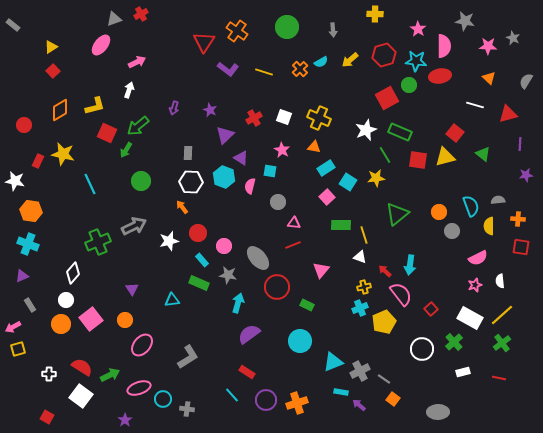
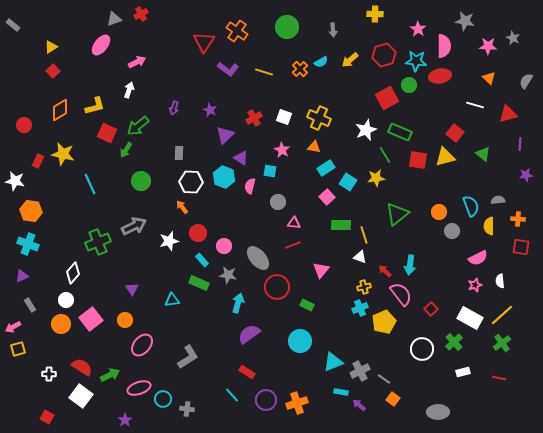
gray rectangle at (188, 153): moved 9 px left
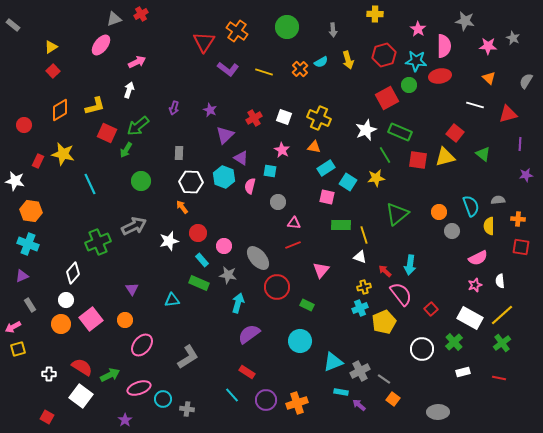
yellow arrow at (350, 60): moved 2 px left; rotated 66 degrees counterclockwise
pink square at (327, 197): rotated 35 degrees counterclockwise
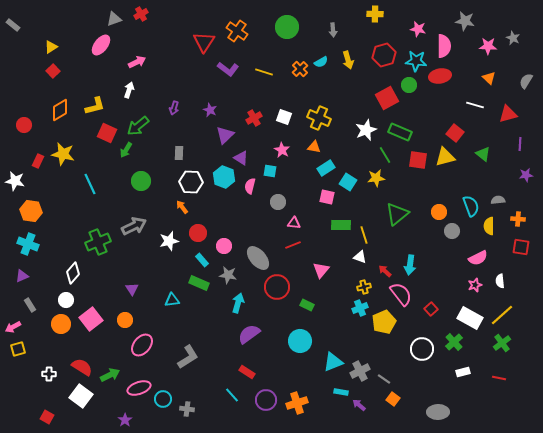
pink star at (418, 29): rotated 21 degrees counterclockwise
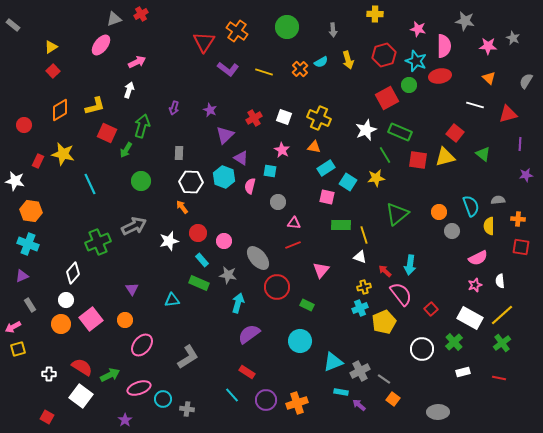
cyan star at (416, 61): rotated 15 degrees clockwise
green arrow at (138, 126): moved 4 px right; rotated 145 degrees clockwise
pink circle at (224, 246): moved 5 px up
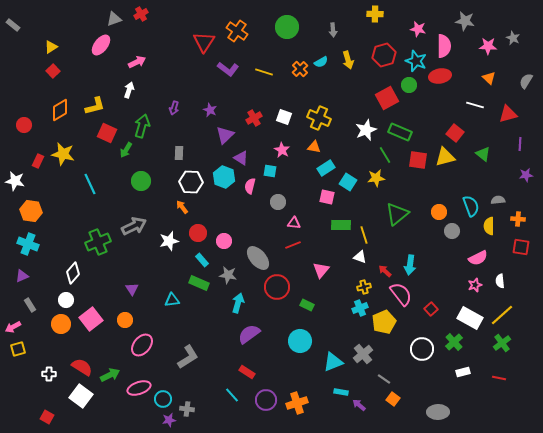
gray cross at (360, 371): moved 3 px right, 17 px up; rotated 12 degrees counterclockwise
purple star at (125, 420): moved 44 px right; rotated 24 degrees clockwise
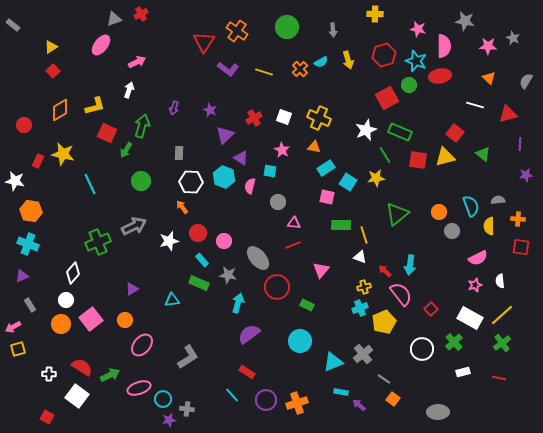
purple triangle at (132, 289): rotated 32 degrees clockwise
white square at (81, 396): moved 4 px left
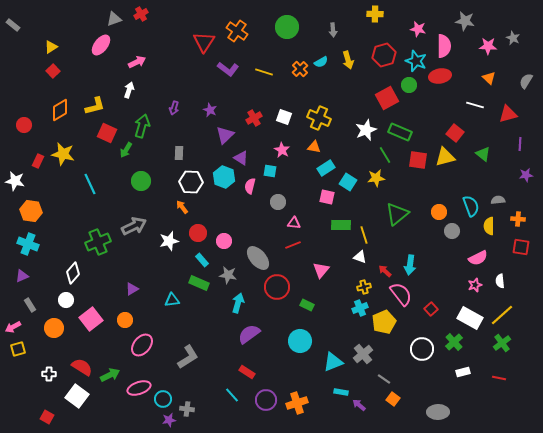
orange circle at (61, 324): moved 7 px left, 4 px down
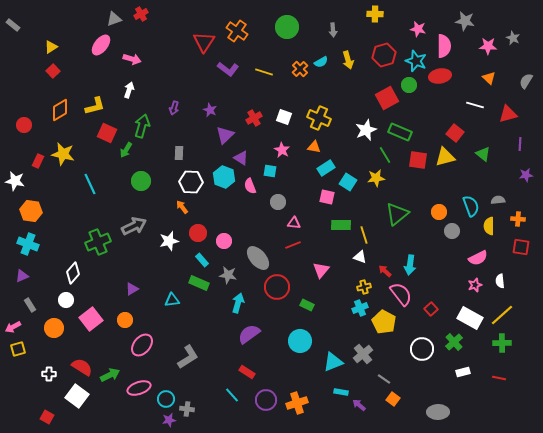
pink arrow at (137, 62): moved 5 px left, 3 px up; rotated 42 degrees clockwise
pink semicircle at (250, 186): rotated 35 degrees counterclockwise
yellow pentagon at (384, 322): rotated 20 degrees counterclockwise
green cross at (502, 343): rotated 36 degrees clockwise
cyan circle at (163, 399): moved 3 px right
